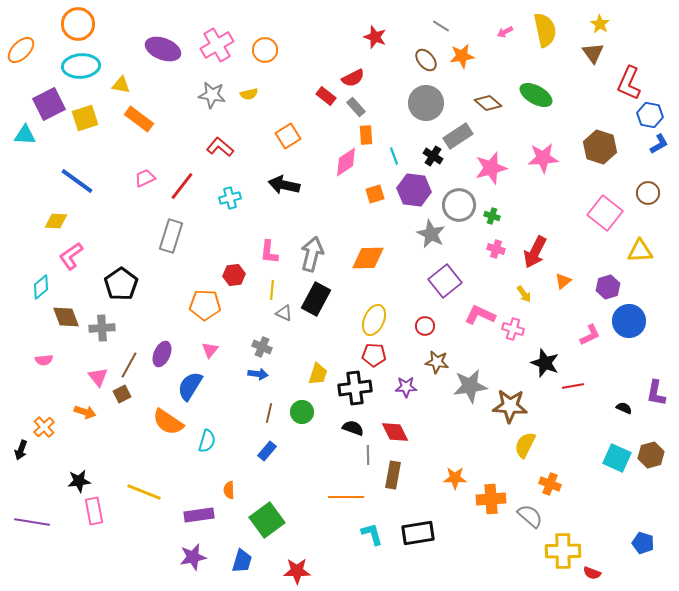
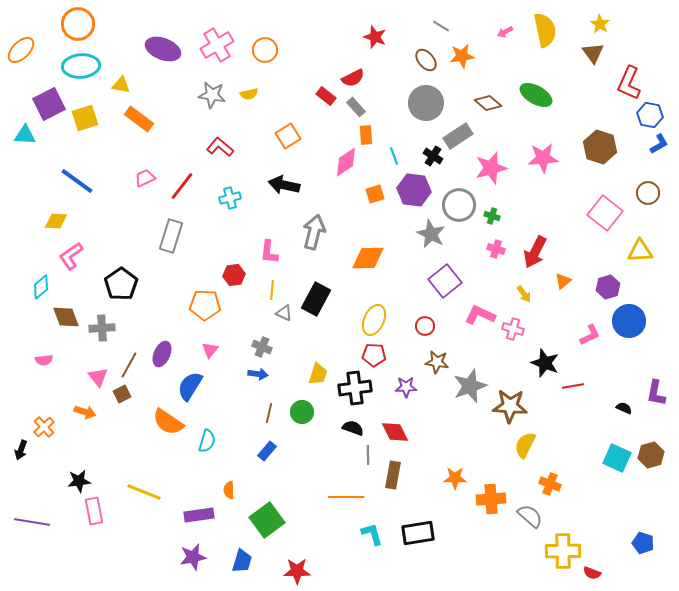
gray arrow at (312, 254): moved 2 px right, 22 px up
gray star at (470, 386): rotated 12 degrees counterclockwise
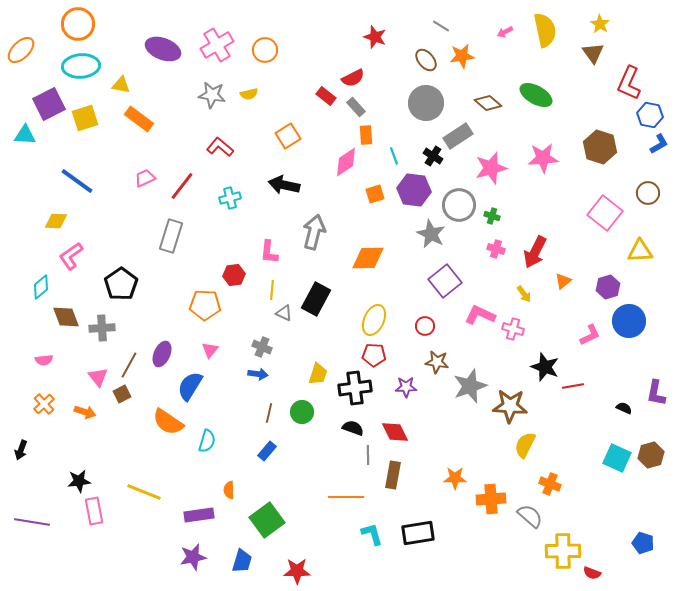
black star at (545, 363): moved 4 px down
orange cross at (44, 427): moved 23 px up
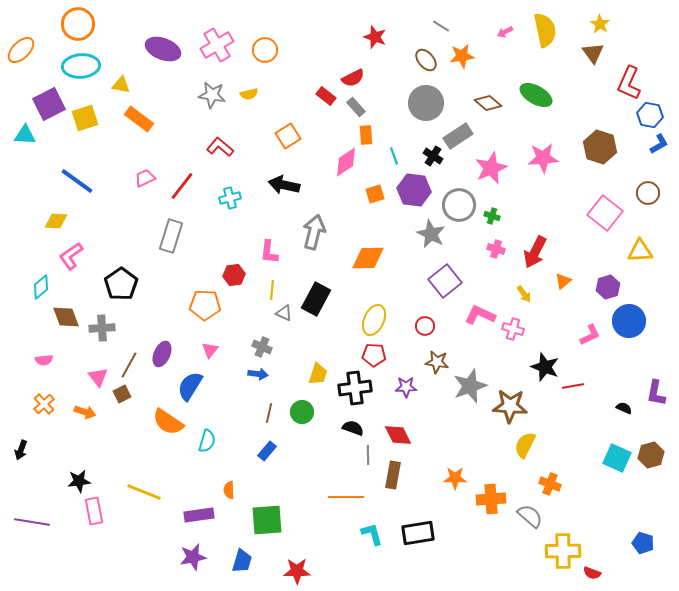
pink star at (491, 168): rotated 8 degrees counterclockwise
red diamond at (395, 432): moved 3 px right, 3 px down
green square at (267, 520): rotated 32 degrees clockwise
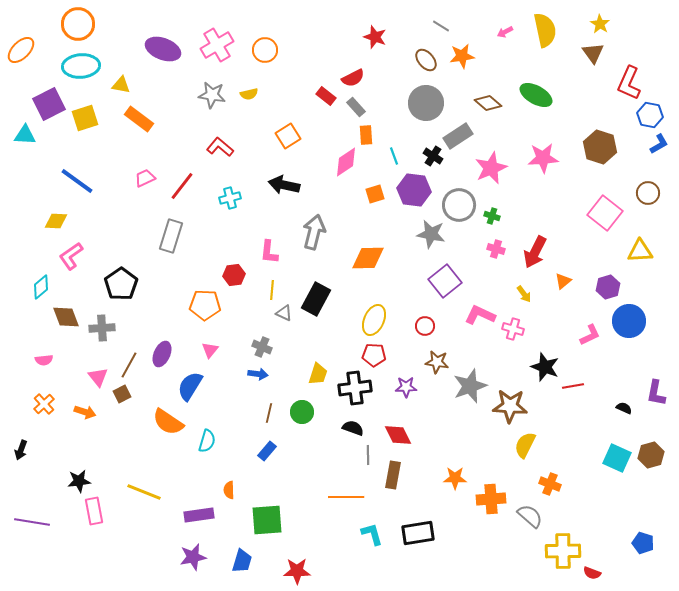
gray star at (431, 234): rotated 16 degrees counterclockwise
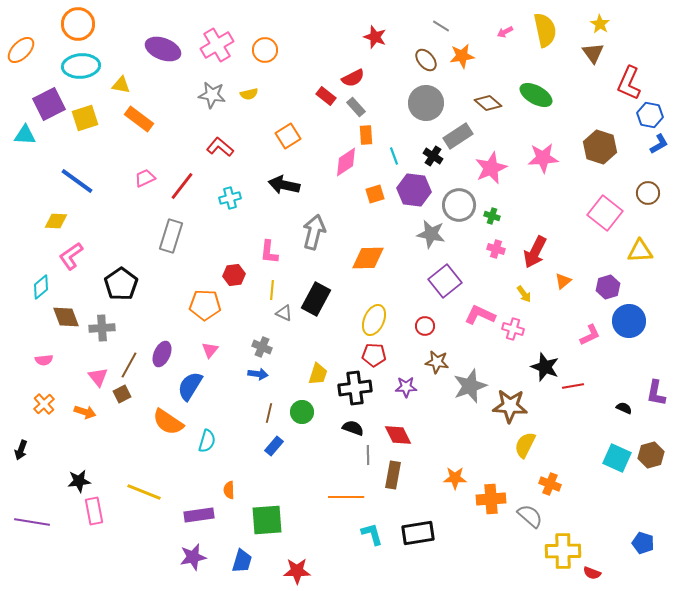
blue rectangle at (267, 451): moved 7 px right, 5 px up
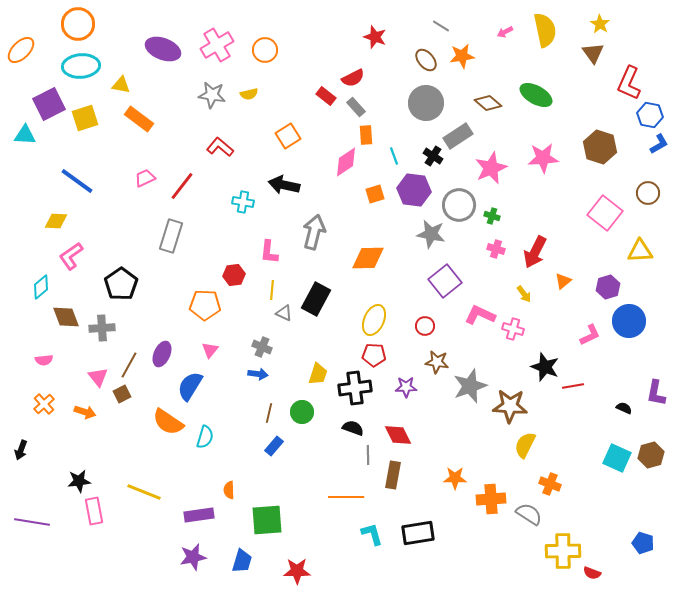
cyan cross at (230, 198): moved 13 px right, 4 px down; rotated 25 degrees clockwise
cyan semicircle at (207, 441): moved 2 px left, 4 px up
gray semicircle at (530, 516): moved 1 px left, 2 px up; rotated 8 degrees counterclockwise
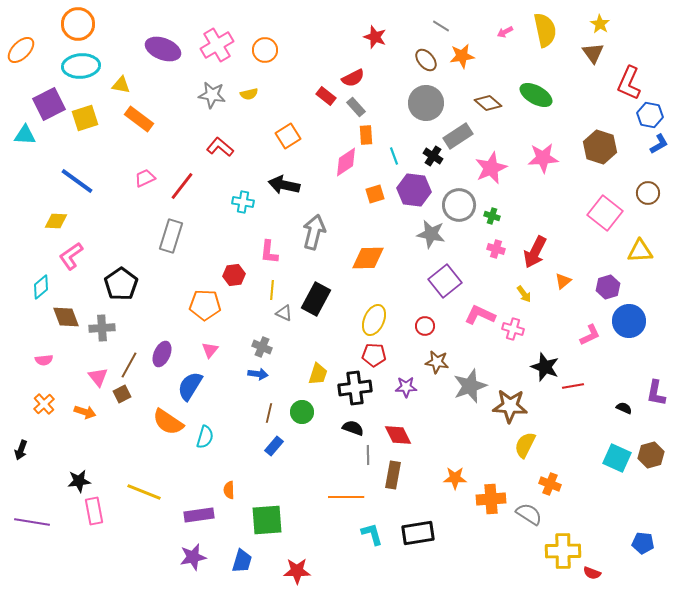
blue pentagon at (643, 543): rotated 10 degrees counterclockwise
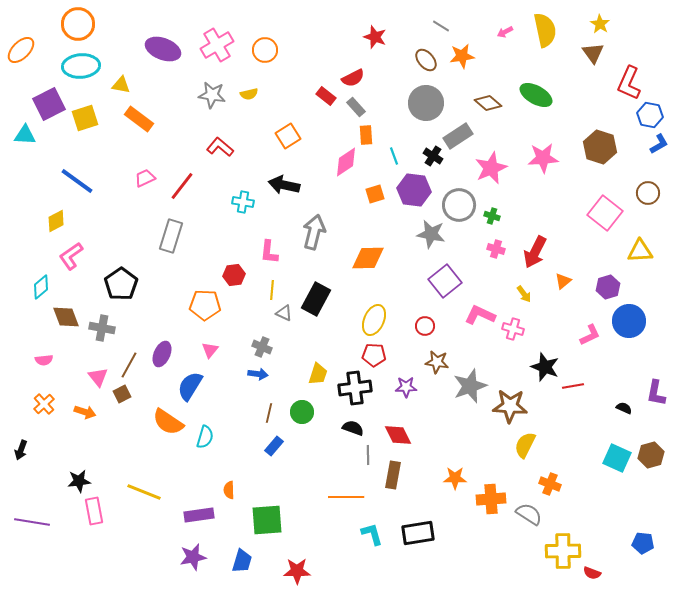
yellow diamond at (56, 221): rotated 30 degrees counterclockwise
gray cross at (102, 328): rotated 15 degrees clockwise
